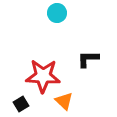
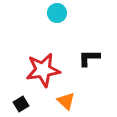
black L-shape: moved 1 px right, 1 px up
red star: moved 6 px up; rotated 12 degrees counterclockwise
orange triangle: moved 2 px right
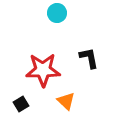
black L-shape: rotated 80 degrees clockwise
red star: rotated 8 degrees clockwise
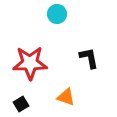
cyan circle: moved 1 px down
red star: moved 13 px left, 7 px up
orange triangle: moved 4 px up; rotated 24 degrees counterclockwise
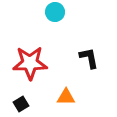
cyan circle: moved 2 px left, 2 px up
orange triangle: rotated 18 degrees counterclockwise
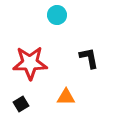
cyan circle: moved 2 px right, 3 px down
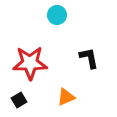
orange triangle: rotated 24 degrees counterclockwise
black square: moved 2 px left, 4 px up
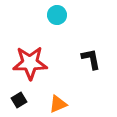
black L-shape: moved 2 px right, 1 px down
orange triangle: moved 8 px left, 7 px down
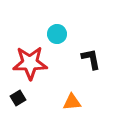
cyan circle: moved 19 px down
black square: moved 1 px left, 2 px up
orange triangle: moved 14 px right, 2 px up; rotated 18 degrees clockwise
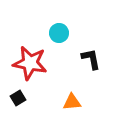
cyan circle: moved 2 px right, 1 px up
red star: rotated 12 degrees clockwise
